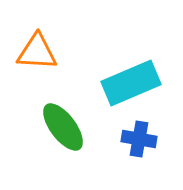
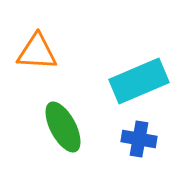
cyan rectangle: moved 8 px right, 2 px up
green ellipse: rotated 9 degrees clockwise
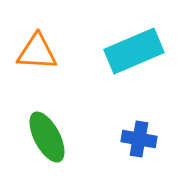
cyan rectangle: moved 5 px left, 30 px up
green ellipse: moved 16 px left, 10 px down
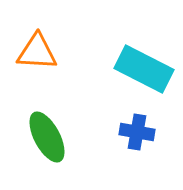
cyan rectangle: moved 10 px right, 18 px down; rotated 50 degrees clockwise
blue cross: moved 2 px left, 7 px up
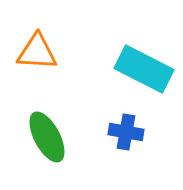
blue cross: moved 11 px left
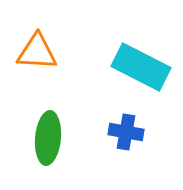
cyan rectangle: moved 3 px left, 2 px up
green ellipse: moved 1 px right, 1 px down; rotated 33 degrees clockwise
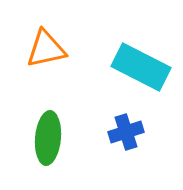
orange triangle: moved 9 px right, 3 px up; rotated 15 degrees counterclockwise
blue cross: rotated 28 degrees counterclockwise
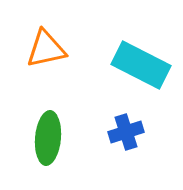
cyan rectangle: moved 2 px up
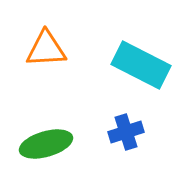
orange triangle: rotated 9 degrees clockwise
green ellipse: moved 2 px left, 6 px down; rotated 69 degrees clockwise
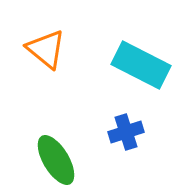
orange triangle: rotated 42 degrees clockwise
green ellipse: moved 10 px right, 16 px down; rotated 75 degrees clockwise
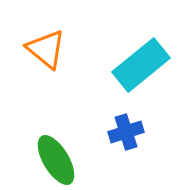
cyan rectangle: rotated 66 degrees counterclockwise
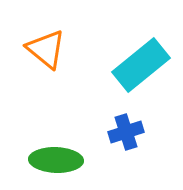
green ellipse: rotated 57 degrees counterclockwise
